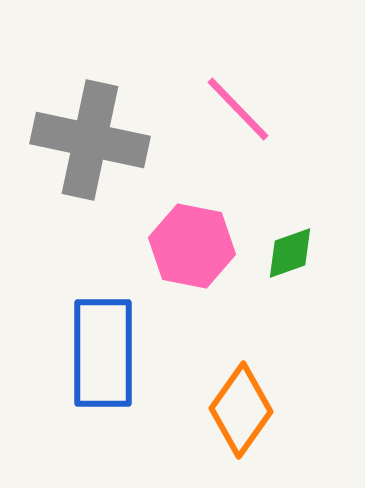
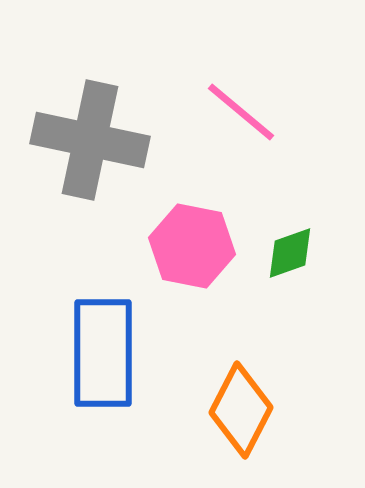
pink line: moved 3 px right, 3 px down; rotated 6 degrees counterclockwise
orange diamond: rotated 8 degrees counterclockwise
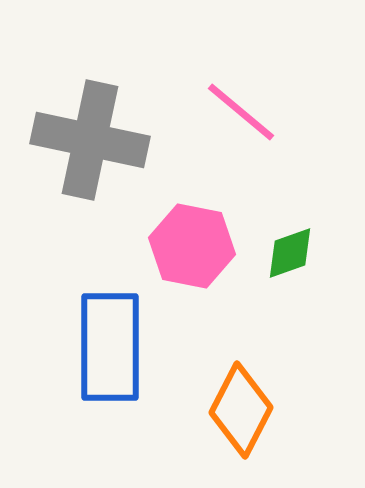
blue rectangle: moved 7 px right, 6 px up
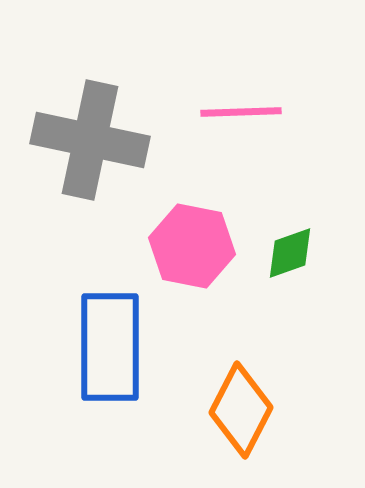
pink line: rotated 42 degrees counterclockwise
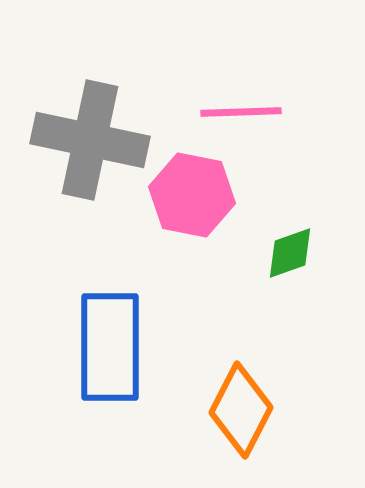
pink hexagon: moved 51 px up
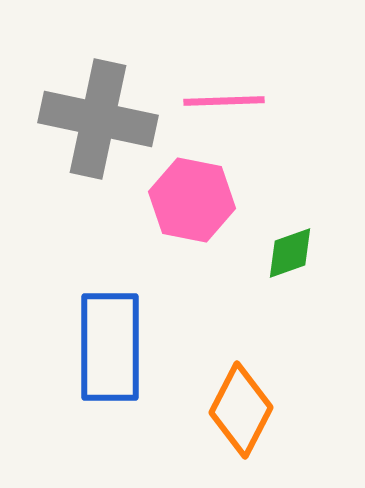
pink line: moved 17 px left, 11 px up
gray cross: moved 8 px right, 21 px up
pink hexagon: moved 5 px down
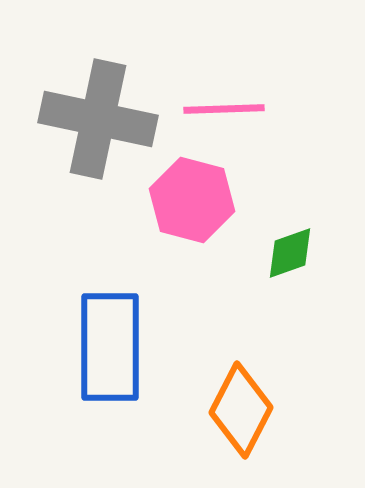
pink line: moved 8 px down
pink hexagon: rotated 4 degrees clockwise
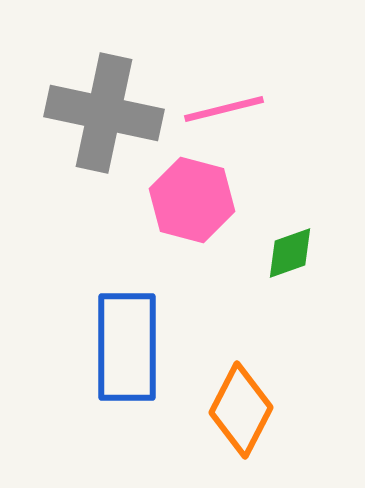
pink line: rotated 12 degrees counterclockwise
gray cross: moved 6 px right, 6 px up
blue rectangle: moved 17 px right
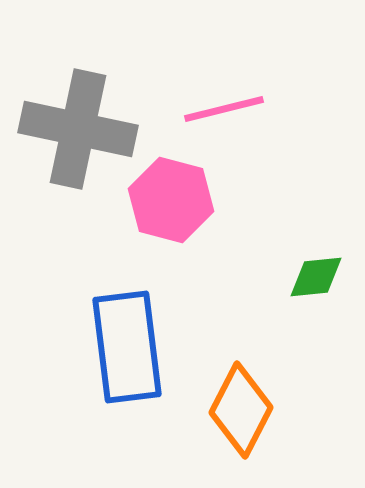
gray cross: moved 26 px left, 16 px down
pink hexagon: moved 21 px left
green diamond: moved 26 px right, 24 px down; rotated 14 degrees clockwise
blue rectangle: rotated 7 degrees counterclockwise
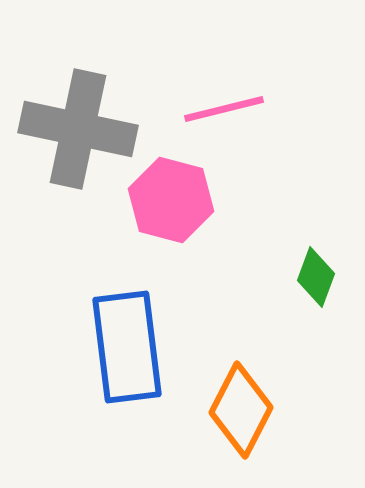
green diamond: rotated 64 degrees counterclockwise
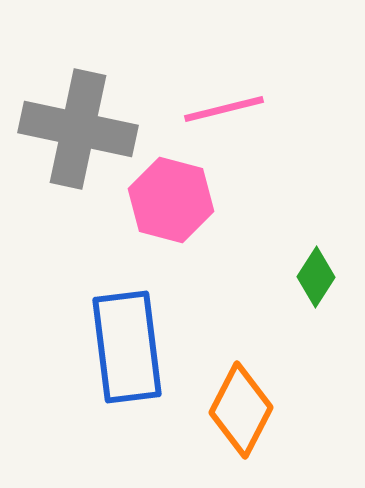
green diamond: rotated 12 degrees clockwise
